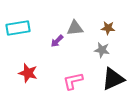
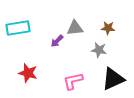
gray star: moved 3 px left
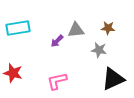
gray triangle: moved 1 px right, 2 px down
red star: moved 15 px left
pink L-shape: moved 16 px left
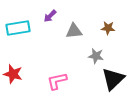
gray triangle: moved 2 px left, 1 px down
purple arrow: moved 7 px left, 25 px up
gray star: moved 3 px left, 6 px down
red star: moved 1 px down
black triangle: rotated 20 degrees counterclockwise
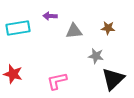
purple arrow: rotated 48 degrees clockwise
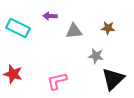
cyan rectangle: rotated 35 degrees clockwise
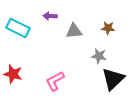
gray star: moved 3 px right
pink L-shape: moved 2 px left; rotated 15 degrees counterclockwise
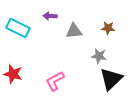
black triangle: moved 2 px left
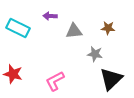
gray star: moved 4 px left, 2 px up
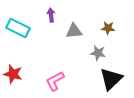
purple arrow: moved 1 px right, 1 px up; rotated 80 degrees clockwise
gray star: moved 3 px right, 1 px up
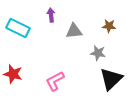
brown star: moved 1 px right, 2 px up
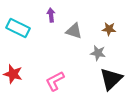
brown star: moved 3 px down
gray triangle: rotated 24 degrees clockwise
